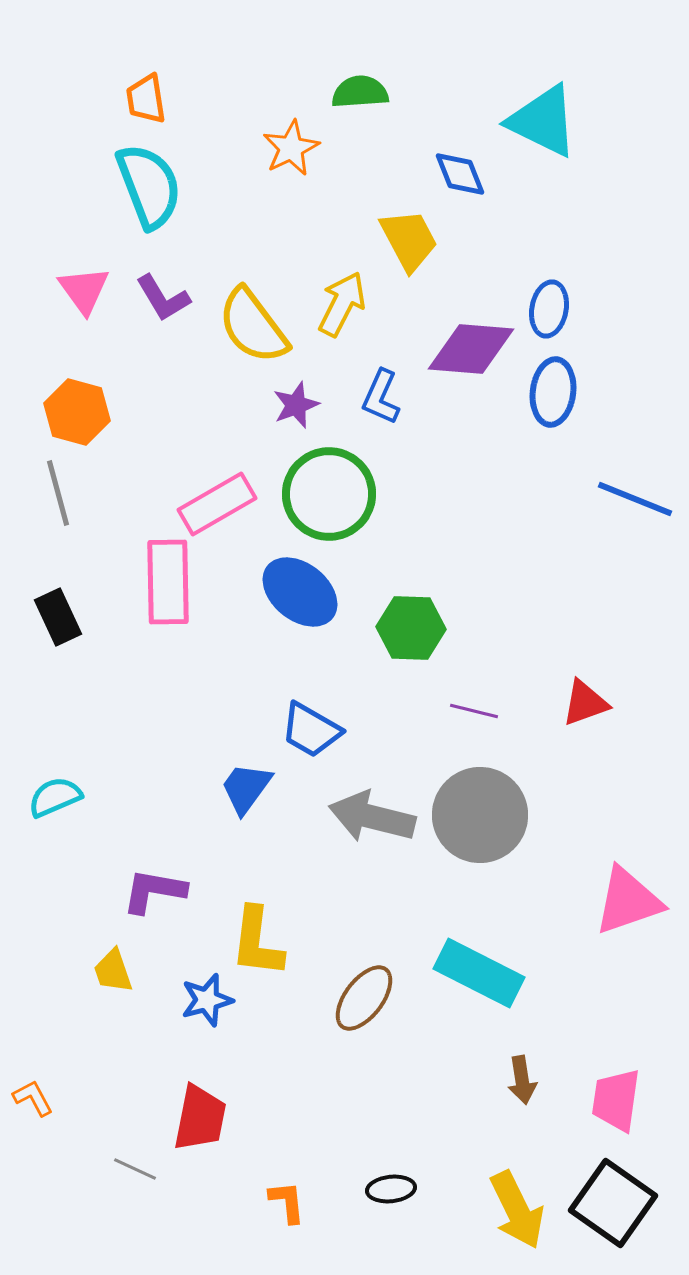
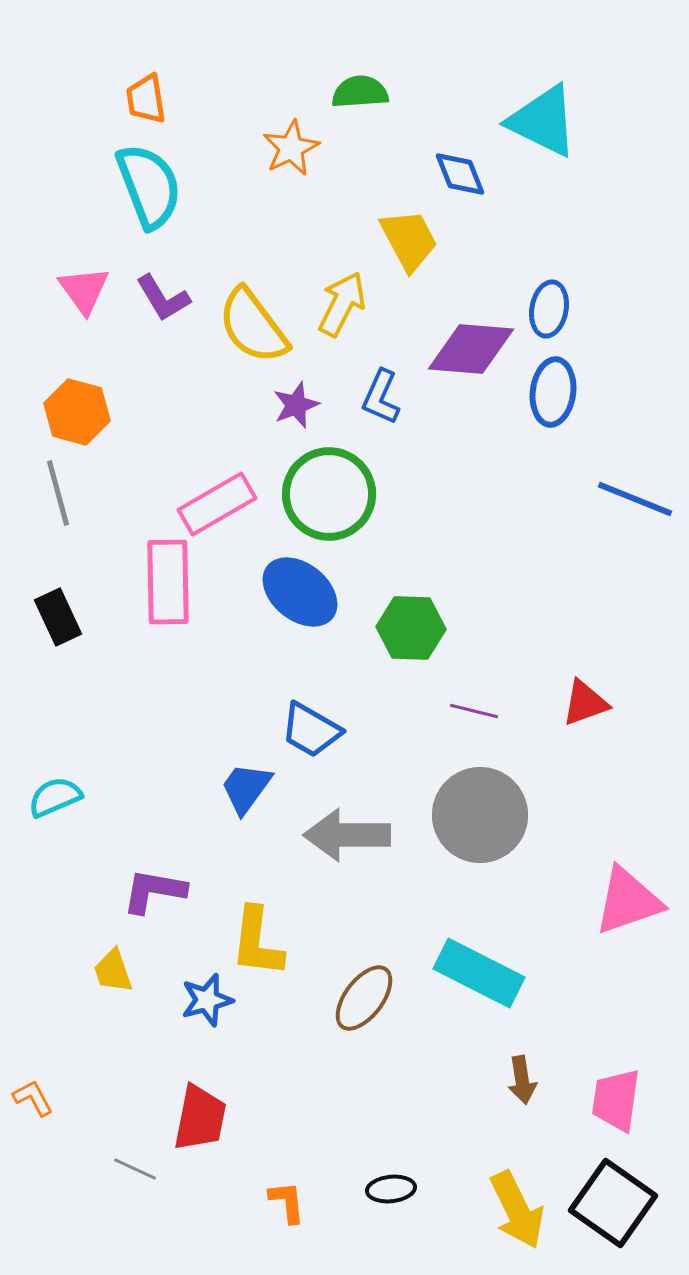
gray arrow at (372, 817): moved 25 px left, 18 px down; rotated 14 degrees counterclockwise
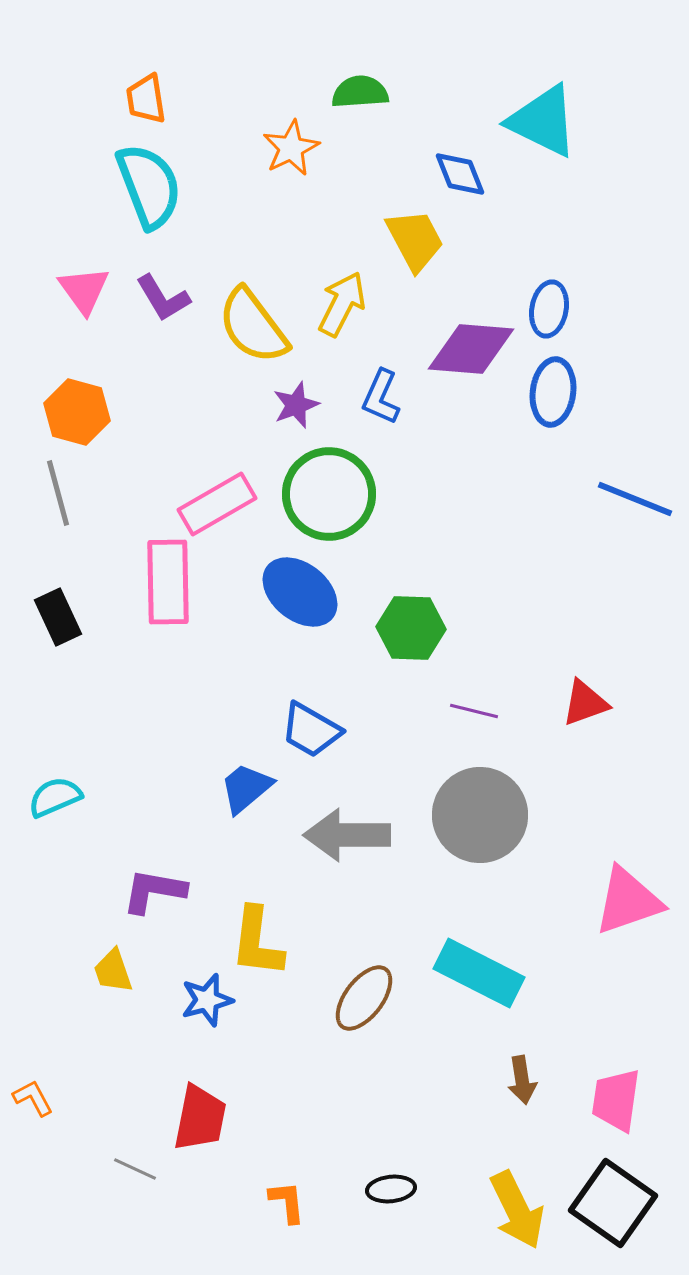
yellow trapezoid at (409, 240): moved 6 px right
blue trapezoid at (246, 788): rotated 14 degrees clockwise
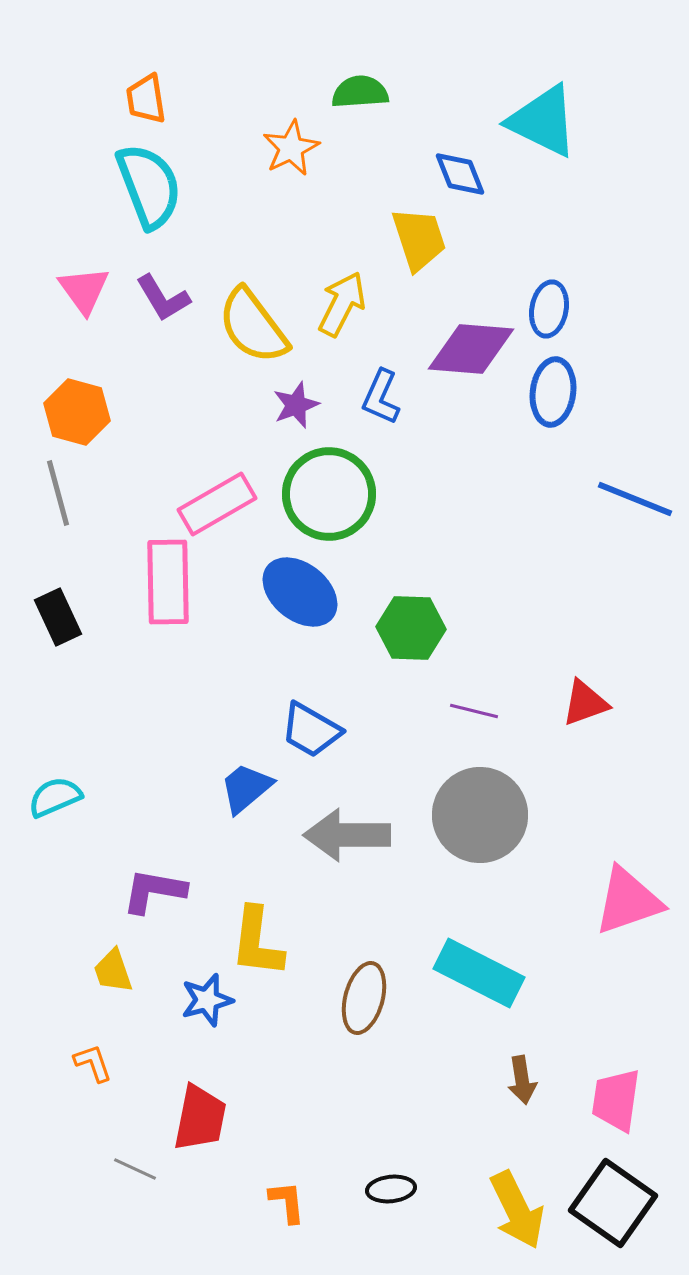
yellow trapezoid at (415, 240): moved 4 px right, 1 px up; rotated 10 degrees clockwise
brown ellipse at (364, 998): rotated 22 degrees counterclockwise
orange L-shape at (33, 1098): moved 60 px right, 35 px up; rotated 9 degrees clockwise
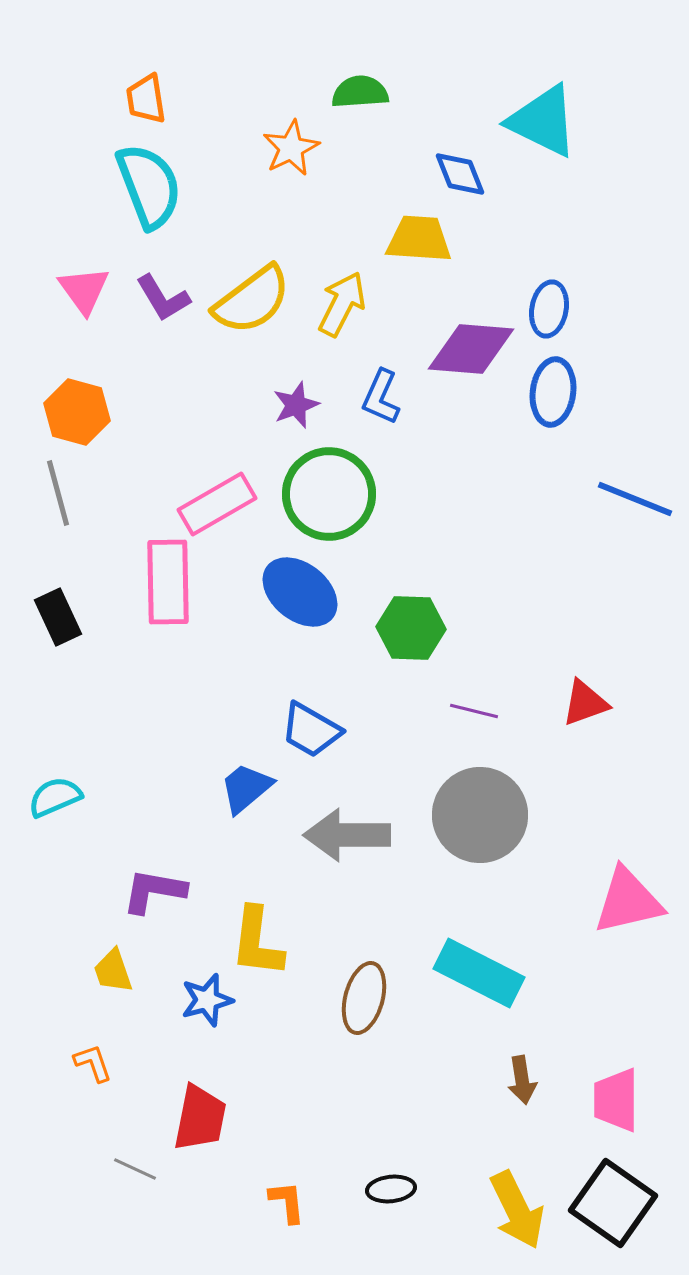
yellow trapezoid at (419, 239): rotated 68 degrees counterclockwise
yellow semicircle at (253, 326): moved 1 px left, 26 px up; rotated 90 degrees counterclockwise
pink triangle at (628, 901): rotated 6 degrees clockwise
pink trapezoid at (616, 1100): rotated 8 degrees counterclockwise
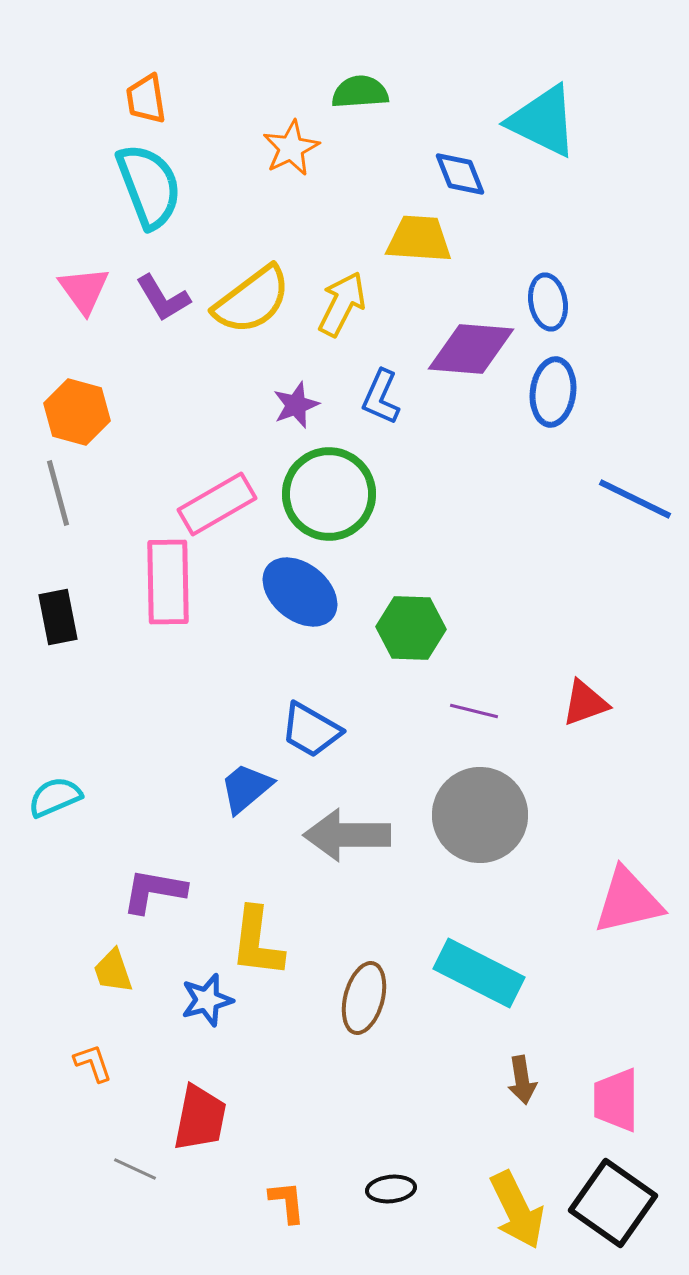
blue ellipse at (549, 309): moved 1 px left, 7 px up; rotated 20 degrees counterclockwise
blue line at (635, 499): rotated 4 degrees clockwise
black rectangle at (58, 617): rotated 14 degrees clockwise
